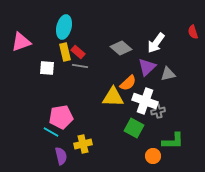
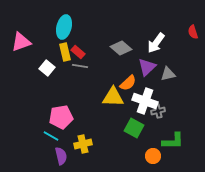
white square: rotated 35 degrees clockwise
cyan line: moved 4 px down
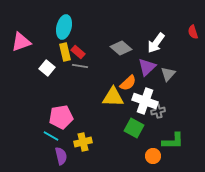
gray triangle: rotated 35 degrees counterclockwise
yellow cross: moved 2 px up
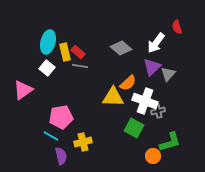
cyan ellipse: moved 16 px left, 15 px down
red semicircle: moved 16 px left, 5 px up
pink triangle: moved 2 px right, 48 px down; rotated 15 degrees counterclockwise
purple triangle: moved 5 px right
green L-shape: moved 3 px left, 1 px down; rotated 15 degrees counterclockwise
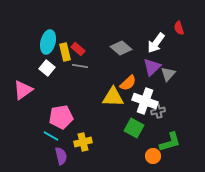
red semicircle: moved 2 px right, 1 px down
red rectangle: moved 3 px up
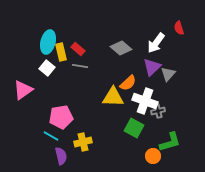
yellow rectangle: moved 4 px left
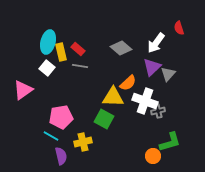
green square: moved 30 px left, 9 px up
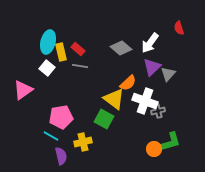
white arrow: moved 6 px left
yellow triangle: moved 1 px right, 2 px down; rotated 35 degrees clockwise
orange circle: moved 1 px right, 7 px up
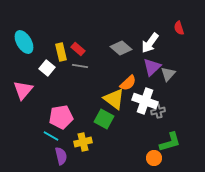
cyan ellipse: moved 24 px left; rotated 45 degrees counterclockwise
pink triangle: rotated 15 degrees counterclockwise
orange circle: moved 9 px down
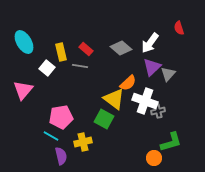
red rectangle: moved 8 px right
green L-shape: moved 1 px right
